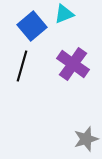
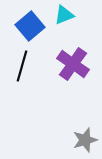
cyan triangle: moved 1 px down
blue square: moved 2 px left
gray star: moved 1 px left, 1 px down
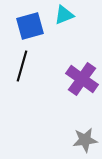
blue square: rotated 24 degrees clockwise
purple cross: moved 9 px right, 15 px down
gray star: rotated 10 degrees clockwise
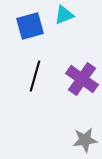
black line: moved 13 px right, 10 px down
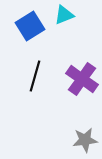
blue square: rotated 16 degrees counterclockwise
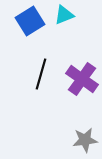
blue square: moved 5 px up
black line: moved 6 px right, 2 px up
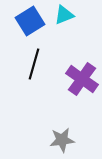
black line: moved 7 px left, 10 px up
gray star: moved 23 px left
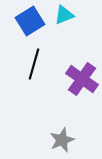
gray star: rotated 15 degrees counterclockwise
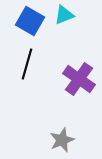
blue square: rotated 28 degrees counterclockwise
black line: moved 7 px left
purple cross: moved 3 px left
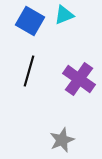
black line: moved 2 px right, 7 px down
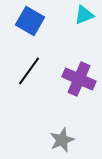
cyan triangle: moved 20 px right
black line: rotated 20 degrees clockwise
purple cross: rotated 12 degrees counterclockwise
